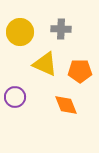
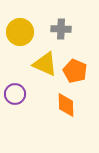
orange pentagon: moved 5 px left; rotated 25 degrees clockwise
purple circle: moved 3 px up
orange diamond: rotated 20 degrees clockwise
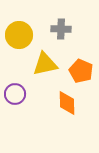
yellow circle: moved 1 px left, 3 px down
yellow triangle: rotated 36 degrees counterclockwise
orange pentagon: moved 6 px right
orange diamond: moved 1 px right, 2 px up
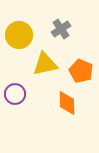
gray cross: rotated 36 degrees counterclockwise
